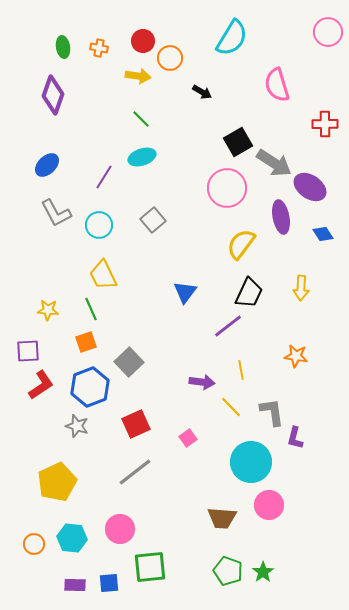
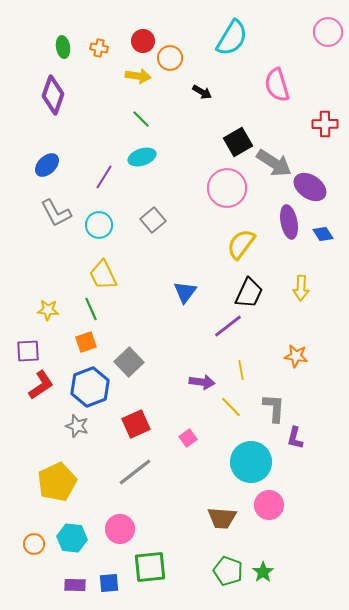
purple ellipse at (281, 217): moved 8 px right, 5 px down
gray L-shape at (272, 412): moved 2 px right, 4 px up; rotated 12 degrees clockwise
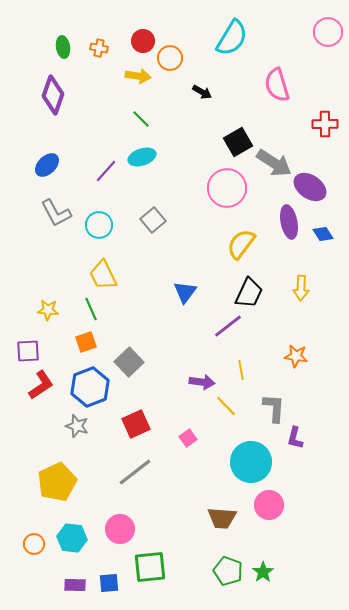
purple line at (104, 177): moved 2 px right, 6 px up; rotated 10 degrees clockwise
yellow line at (231, 407): moved 5 px left, 1 px up
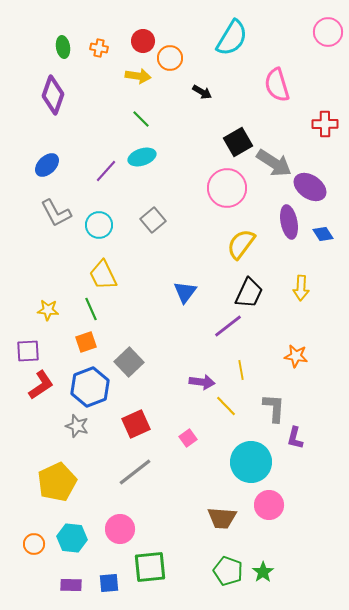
purple rectangle at (75, 585): moved 4 px left
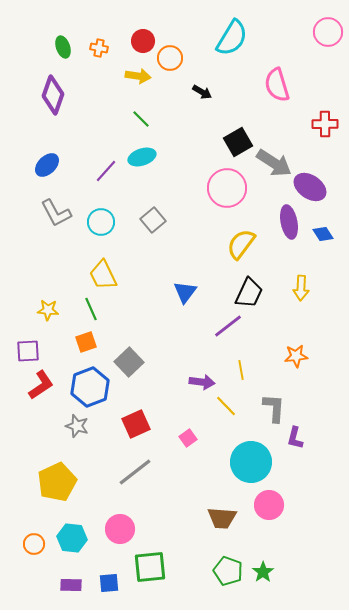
green ellipse at (63, 47): rotated 10 degrees counterclockwise
cyan circle at (99, 225): moved 2 px right, 3 px up
orange star at (296, 356): rotated 15 degrees counterclockwise
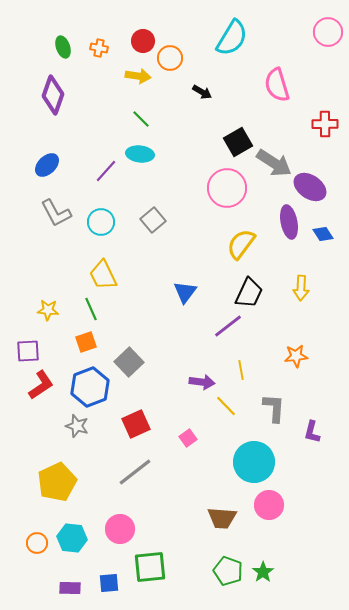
cyan ellipse at (142, 157): moved 2 px left, 3 px up; rotated 24 degrees clockwise
purple L-shape at (295, 438): moved 17 px right, 6 px up
cyan circle at (251, 462): moved 3 px right
orange circle at (34, 544): moved 3 px right, 1 px up
purple rectangle at (71, 585): moved 1 px left, 3 px down
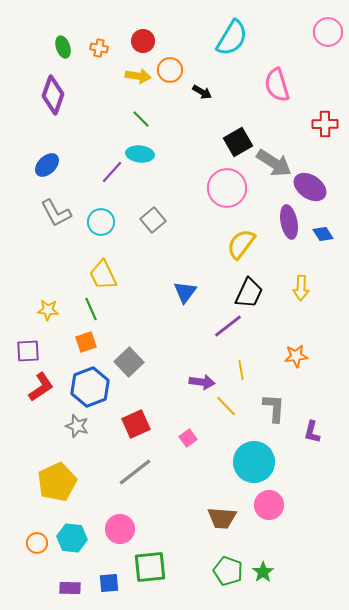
orange circle at (170, 58): moved 12 px down
purple line at (106, 171): moved 6 px right, 1 px down
red L-shape at (41, 385): moved 2 px down
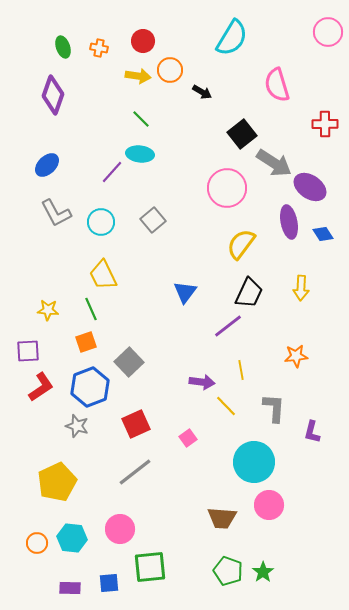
black square at (238, 142): moved 4 px right, 8 px up; rotated 8 degrees counterclockwise
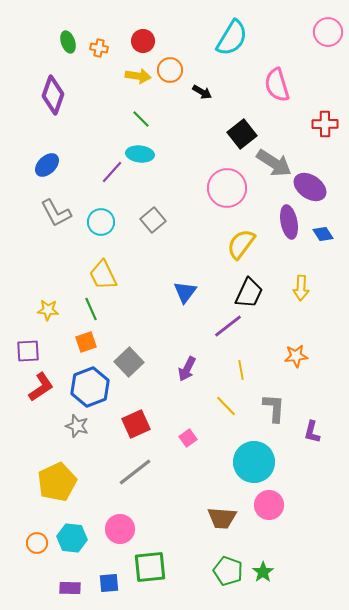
green ellipse at (63, 47): moved 5 px right, 5 px up
purple arrow at (202, 382): moved 15 px left, 13 px up; rotated 110 degrees clockwise
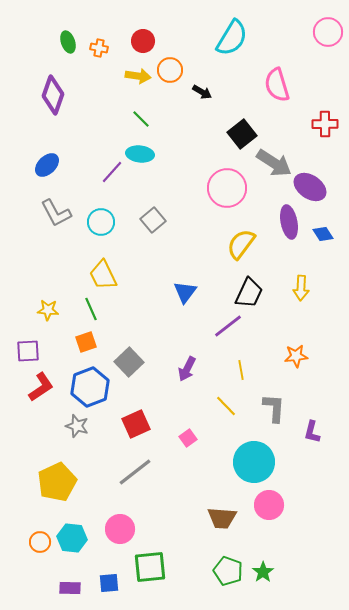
orange circle at (37, 543): moved 3 px right, 1 px up
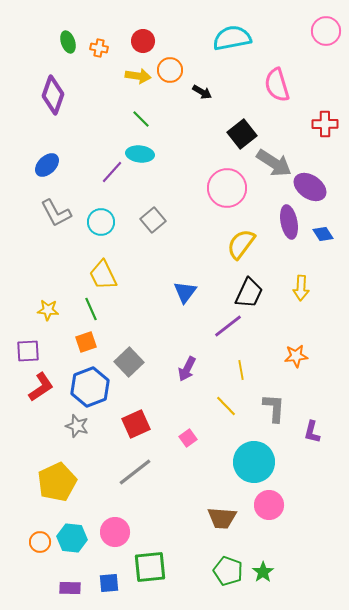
pink circle at (328, 32): moved 2 px left, 1 px up
cyan semicircle at (232, 38): rotated 132 degrees counterclockwise
pink circle at (120, 529): moved 5 px left, 3 px down
